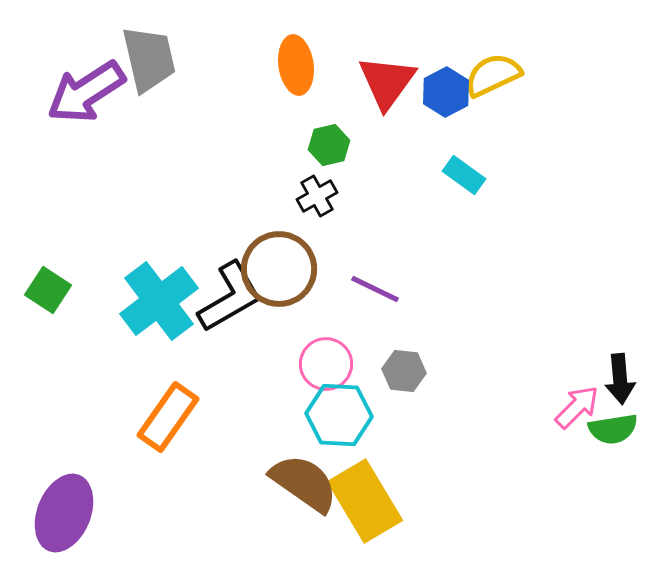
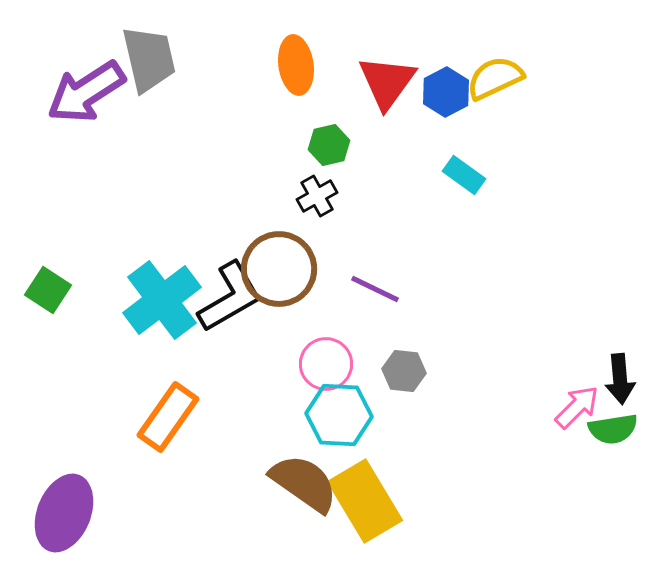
yellow semicircle: moved 2 px right, 3 px down
cyan cross: moved 3 px right, 1 px up
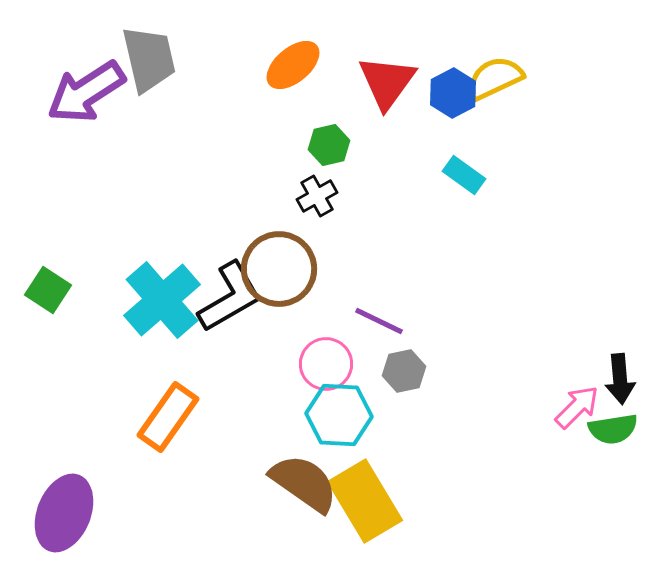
orange ellipse: moved 3 px left; rotated 58 degrees clockwise
blue hexagon: moved 7 px right, 1 px down
purple line: moved 4 px right, 32 px down
cyan cross: rotated 4 degrees counterclockwise
gray hexagon: rotated 18 degrees counterclockwise
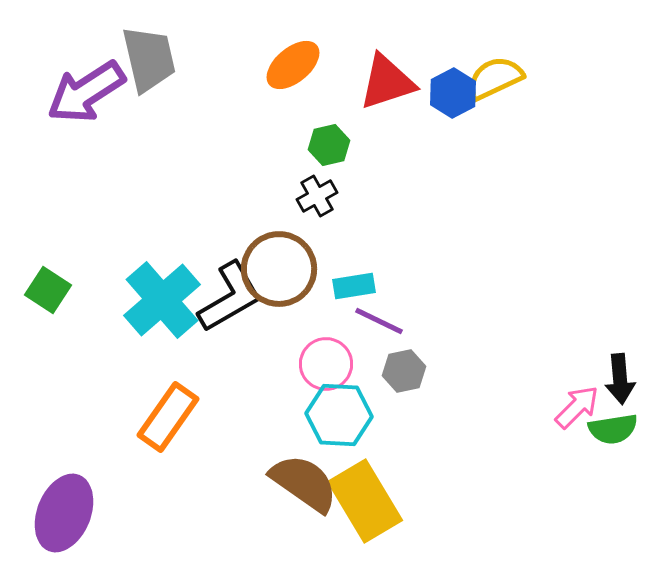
red triangle: rotated 36 degrees clockwise
cyan rectangle: moved 110 px left, 111 px down; rotated 45 degrees counterclockwise
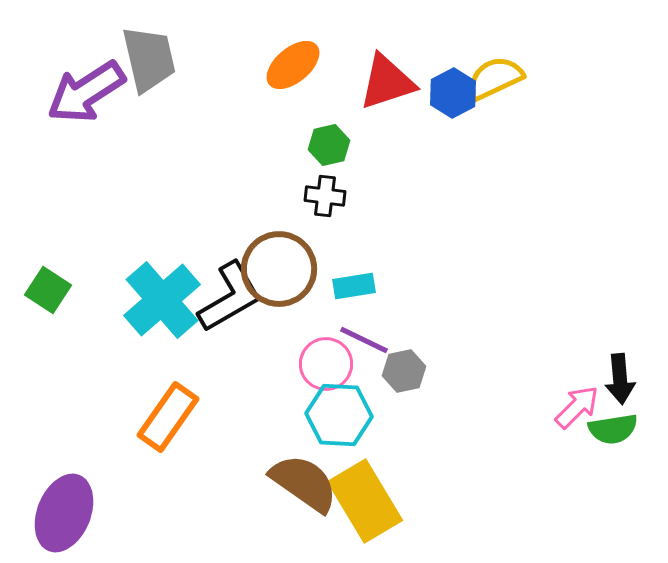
black cross: moved 8 px right; rotated 36 degrees clockwise
purple line: moved 15 px left, 19 px down
